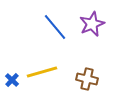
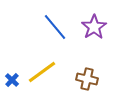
purple star: moved 2 px right, 3 px down; rotated 10 degrees counterclockwise
yellow line: rotated 20 degrees counterclockwise
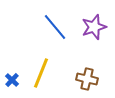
purple star: rotated 15 degrees clockwise
yellow line: moved 1 px left, 1 px down; rotated 32 degrees counterclockwise
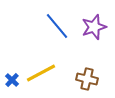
blue line: moved 2 px right, 1 px up
yellow line: rotated 40 degrees clockwise
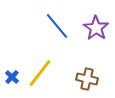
purple star: moved 2 px right, 1 px down; rotated 20 degrees counterclockwise
yellow line: moved 1 px left; rotated 24 degrees counterclockwise
blue cross: moved 3 px up
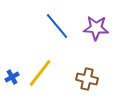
purple star: rotated 30 degrees counterclockwise
blue cross: rotated 16 degrees clockwise
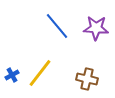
blue cross: moved 2 px up
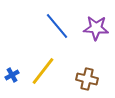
yellow line: moved 3 px right, 2 px up
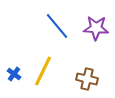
yellow line: rotated 12 degrees counterclockwise
blue cross: moved 2 px right, 1 px up; rotated 24 degrees counterclockwise
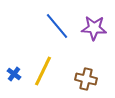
purple star: moved 2 px left
brown cross: moved 1 px left
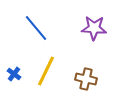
blue line: moved 21 px left, 2 px down
yellow line: moved 3 px right
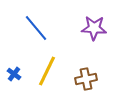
yellow line: moved 1 px right
brown cross: rotated 25 degrees counterclockwise
